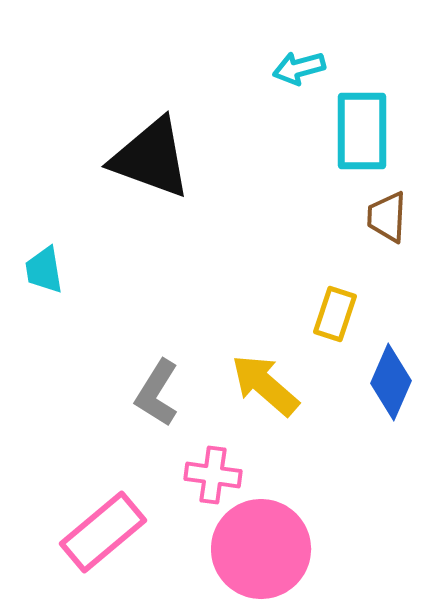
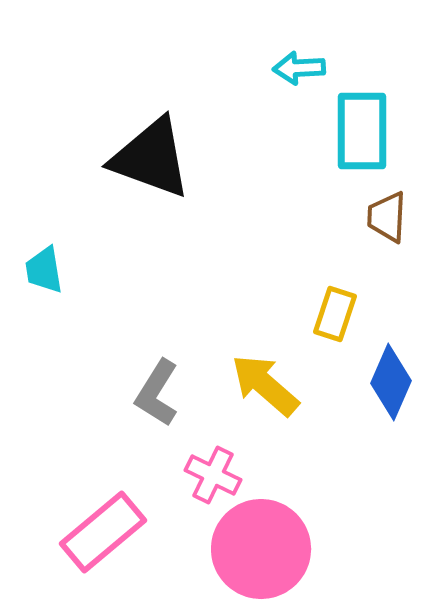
cyan arrow: rotated 12 degrees clockwise
pink cross: rotated 18 degrees clockwise
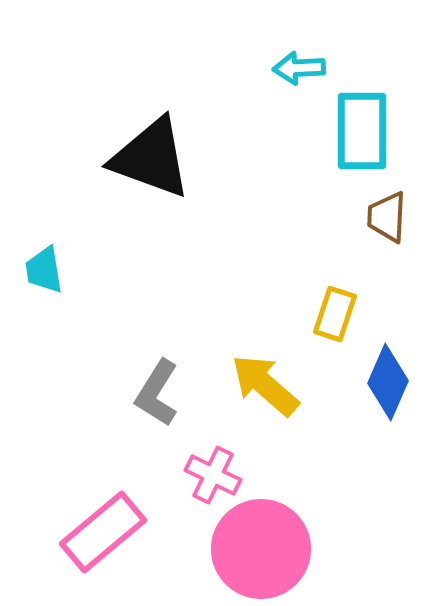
blue diamond: moved 3 px left
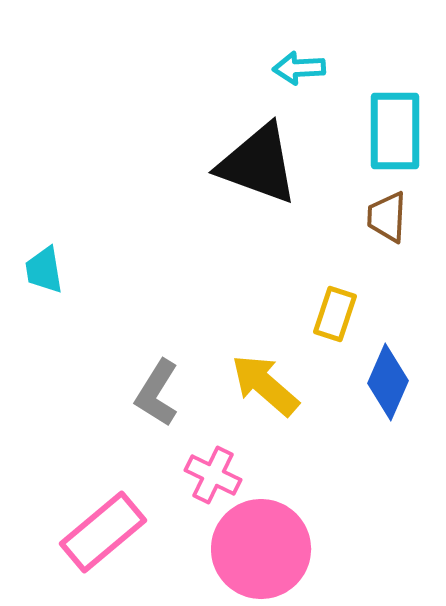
cyan rectangle: moved 33 px right
black triangle: moved 107 px right, 6 px down
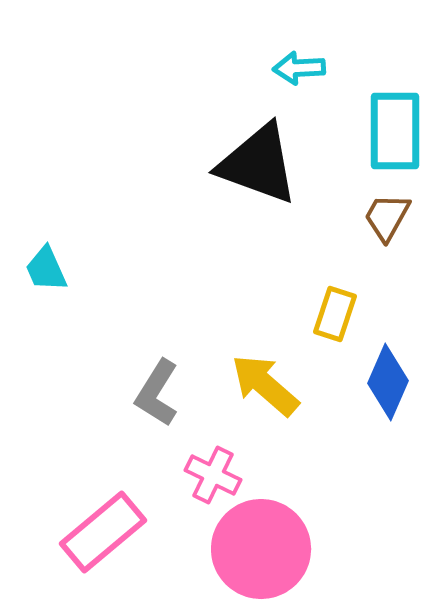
brown trapezoid: rotated 26 degrees clockwise
cyan trapezoid: moved 2 px right, 1 px up; rotated 15 degrees counterclockwise
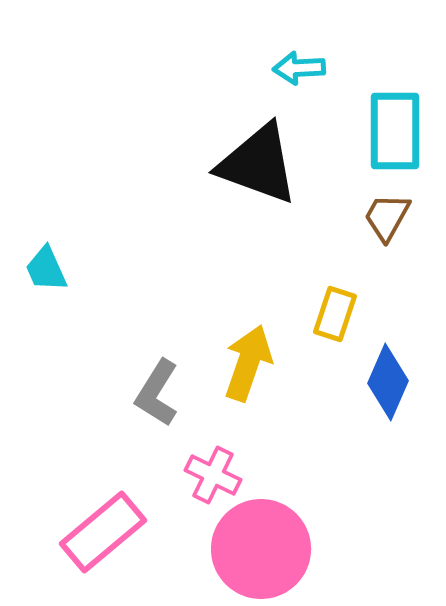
yellow arrow: moved 17 px left, 22 px up; rotated 68 degrees clockwise
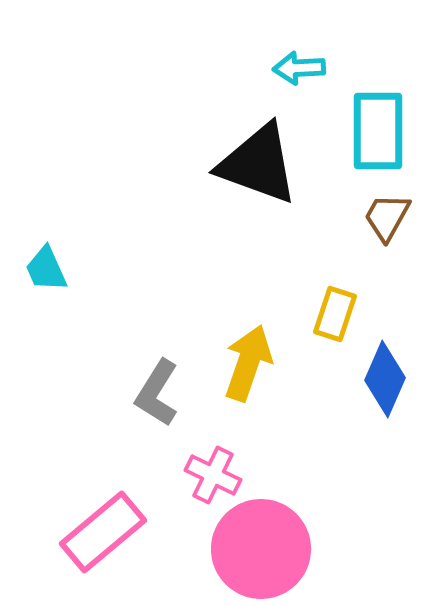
cyan rectangle: moved 17 px left
blue diamond: moved 3 px left, 3 px up
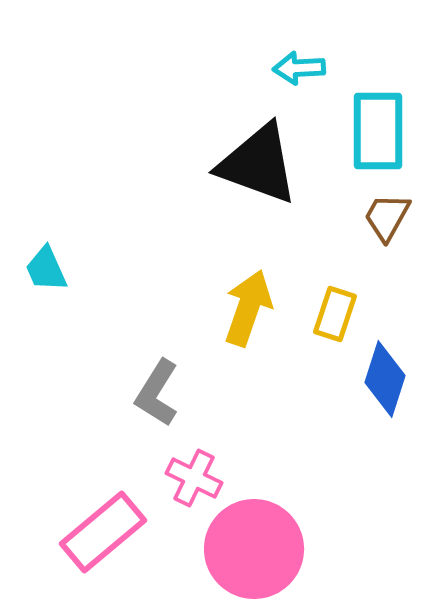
yellow arrow: moved 55 px up
blue diamond: rotated 6 degrees counterclockwise
pink cross: moved 19 px left, 3 px down
pink circle: moved 7 px left
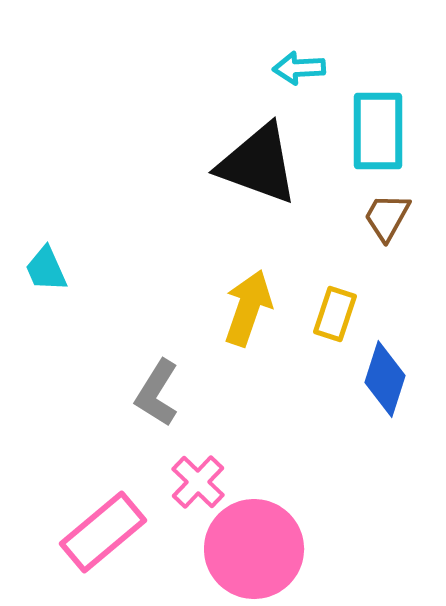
pink cross: moved 4 px right, 4 px down; rotated 18 degrees clockwise
